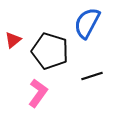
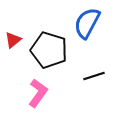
black pentagon: moved 1 px left, 1 px up
black line: moved 2 px right
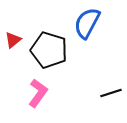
black line: moved 17 px right, 17 px down
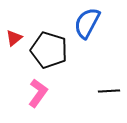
red triangle: moved 1 px right, 2 px up
black line: moved 2 px left, 2 px up; rotated 15 degrees clockwise
